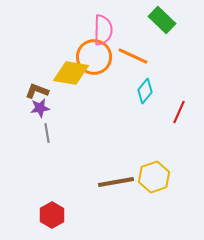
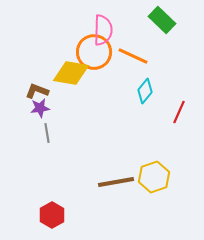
orange circle: moved 5 px up
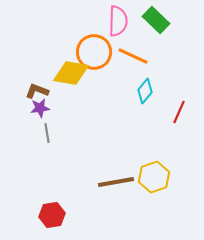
green rectangle: moved 6 px left
pink semicircle: moved 15 px right, 9 px up
red hexagon: rotated 20 degrees clockwise
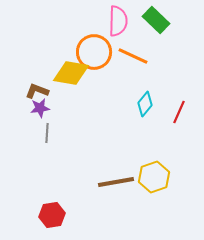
cyan diamond: moved 13 px down
gray line: rotated 12 degrees clockwise
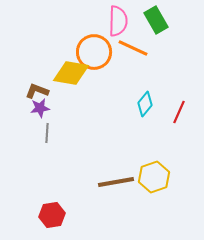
green rectangle: rotated 16 degrees clockwise
orange line: moved 8 px up
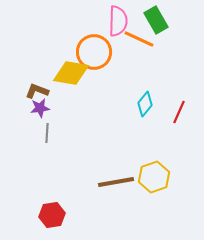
orange line: moved 6 px right, 9 px up
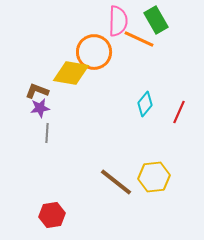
yellow hexagon: rotated 12 degrees clockwise
brown line: rotated 48 degrees clockwise
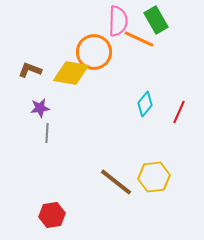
brown L-shape: moved 7 px left, 21 px up
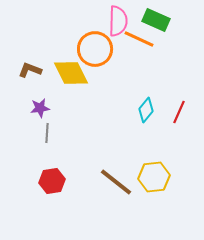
green rectangle: rotated 36 degrees counterclockwise
orange circle: moved 1 px right, 3 px up
yellow diamond: rotated 54 degrees clockwise
cyan diamond: moved 1 px right, 6 px down
red hexagon: moved 34 px up
